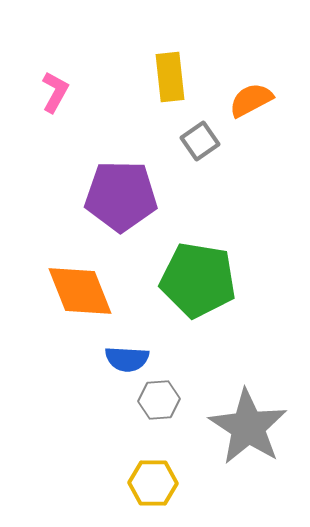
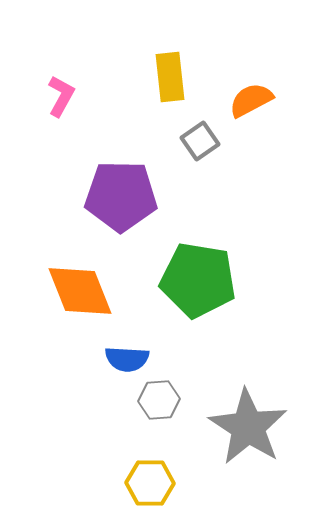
pink L-shape: moved 6 px right, 4 px down
yellow hexagon: moved 3 px left
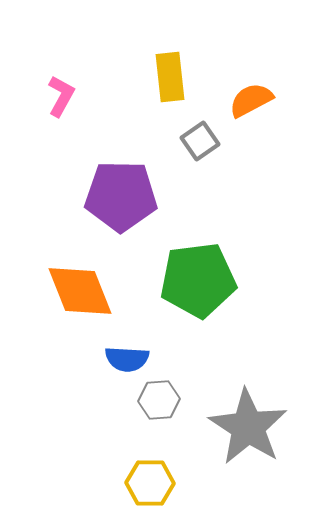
green pentagon: rotated 16 degrees counterclockwise
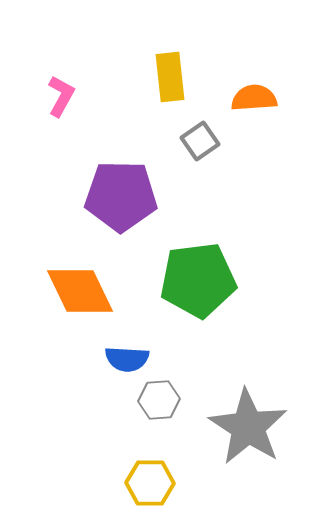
orange semicircle: moved 3 px right, 2 px up; rotated 24 degrees clockwise
orange diamond: rotated 4 degrees counterclockwise
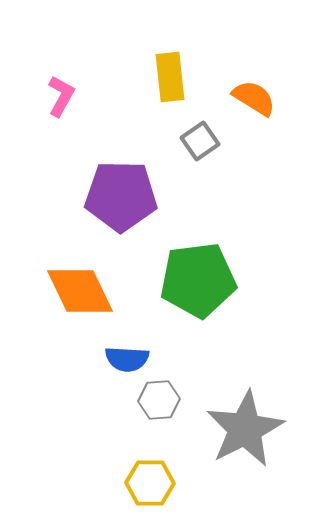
orange semicircle: rotated 36 degrees clockwise
gray star: moved 3 px left, 2 px down; rotated 12 degrees clockwise
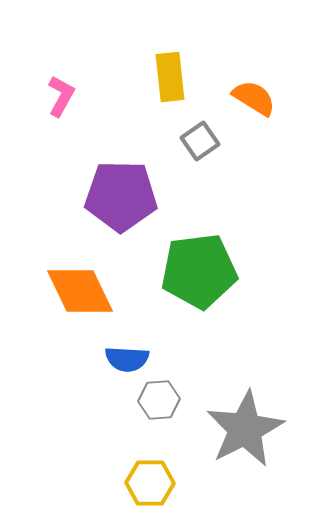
green pentagon: moved 1 px right, 9 px up
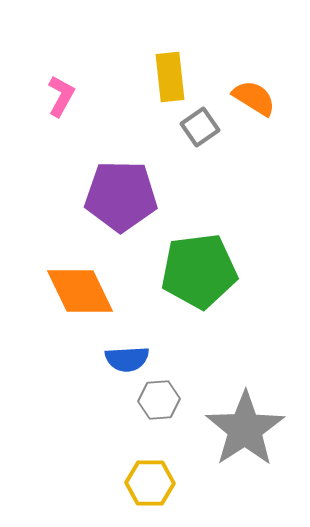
gray square: moved 14 px up
blue semicircle: rotated 6 degrees counterclockwise
gray star: rotated 6 degrees counterclockwise
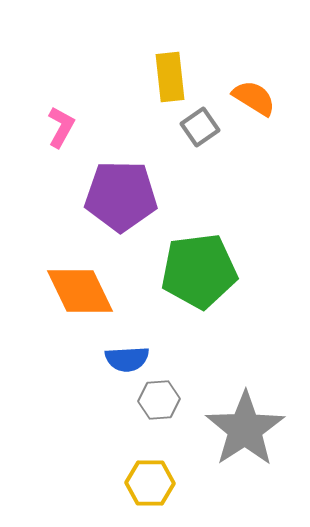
pink L-shape: moved 31 px down
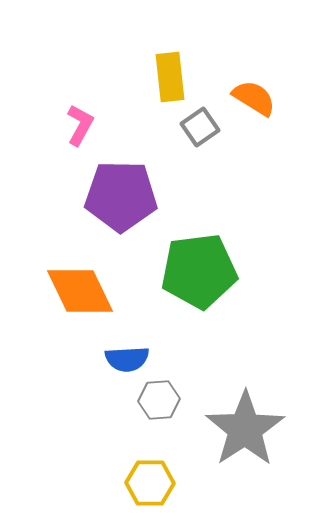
pink L-shape: moved 19 px right, 2 px up
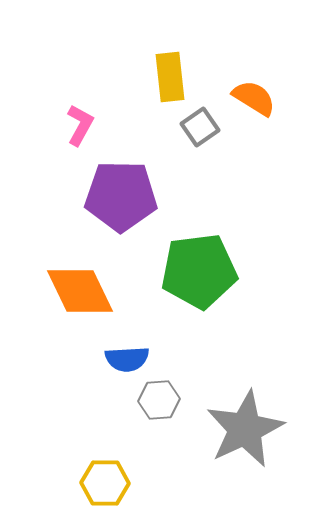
gray star: rotated 8 degrees clockwise
yellow hexagon: moved 45 px left
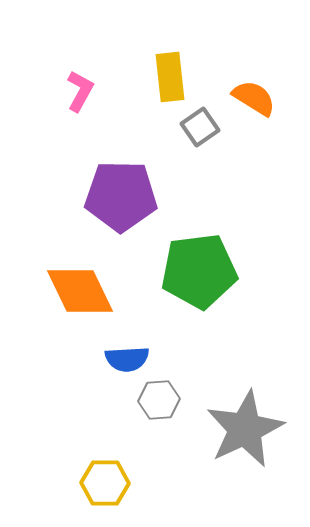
pink L-shape: moved 34 px up
